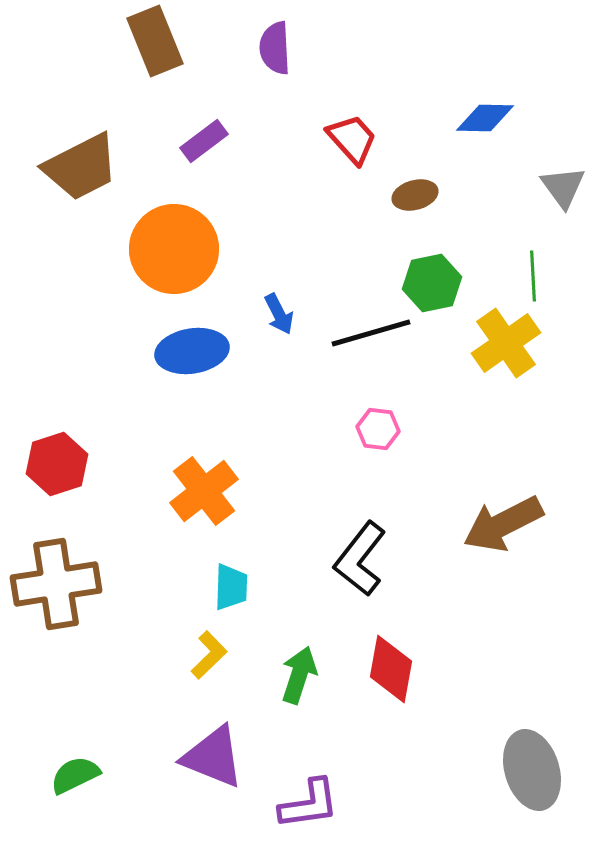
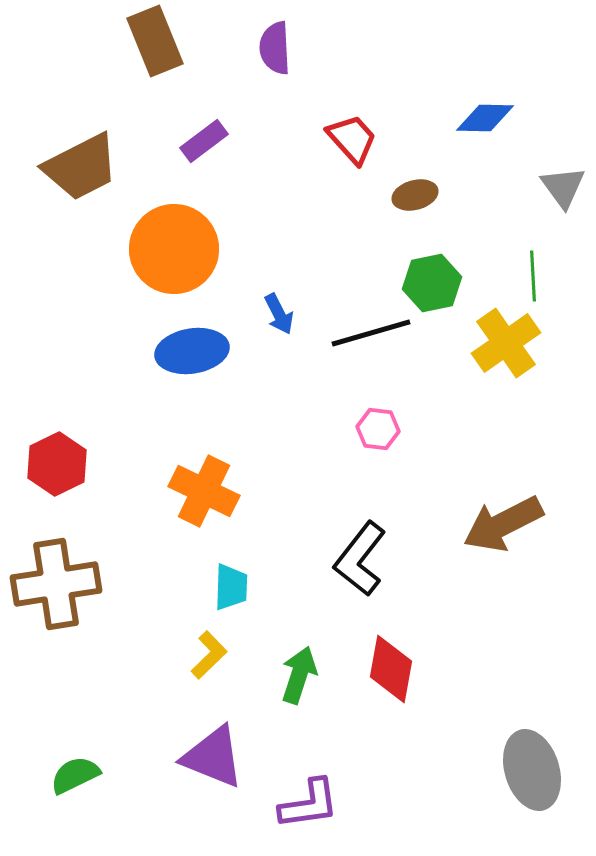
red hexagon: rotated 8 degrees counterclockwise
orange cross: rotated 26 degrees counterclockwise
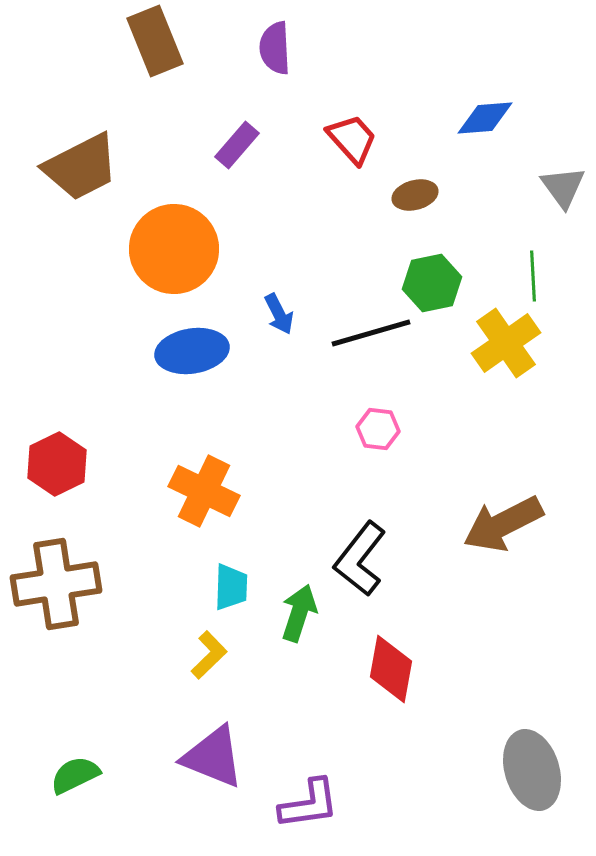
blue diamond: rotated 6 degrees counterclockwise
purple rectangle: moved 33 px right, 4 px down; rotated 12 degrees counterclockwise
green arrow: moved 62 px up
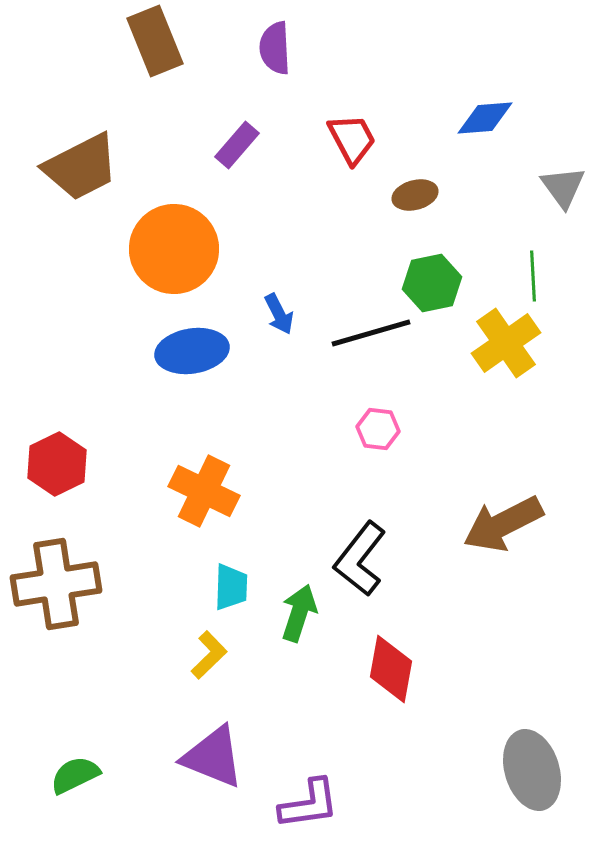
red trapezoid: rotated 14 degrees clockwise
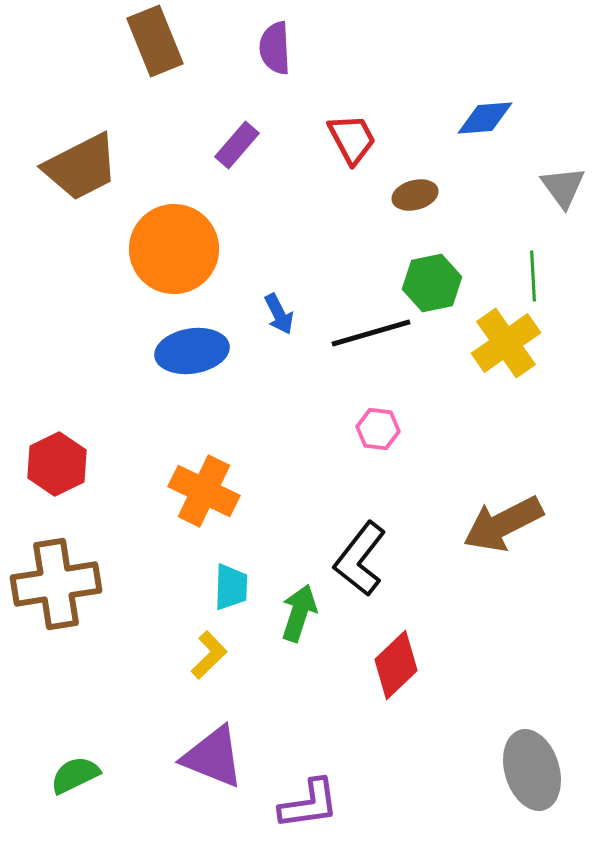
red diamond: moved 5 px right, 4 px up; rotated 36 degrees clockwise
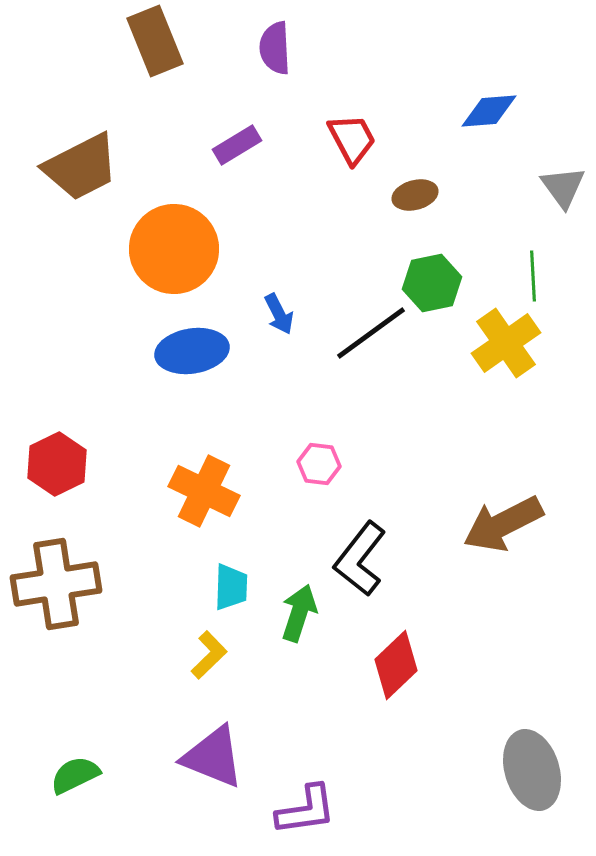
blue diamond: moved 4 px right, 7 px up
purple rectangle: rotated 18 degrees clockwise
black line: rotated 20 degrees counterclockwise
pink hexagon: moved 59 px left, 35 px down
purple L-shape: moved 3 px left, 6 px down
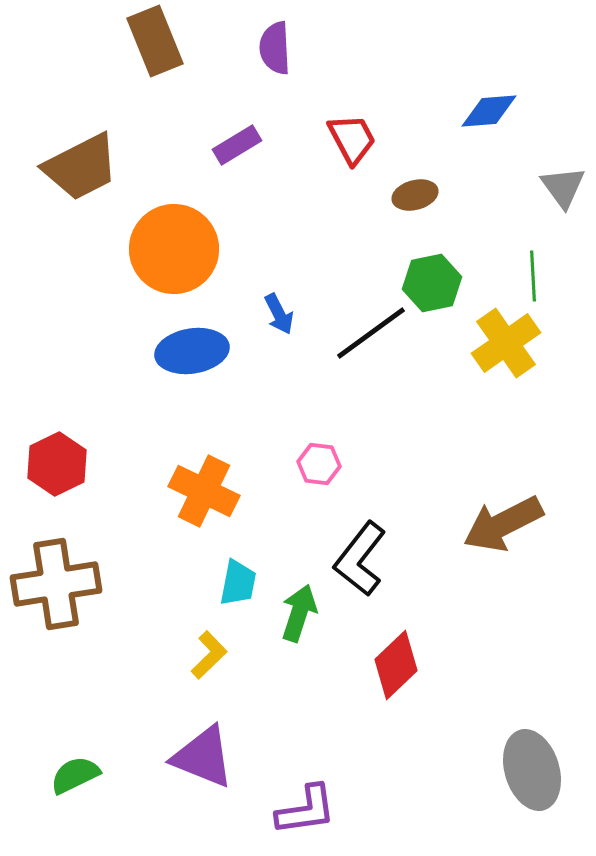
cyan trapezoid: moved 7 px right, 4 px up; rotated 9 degrees clockwise
purple triangle: moved 10 px left
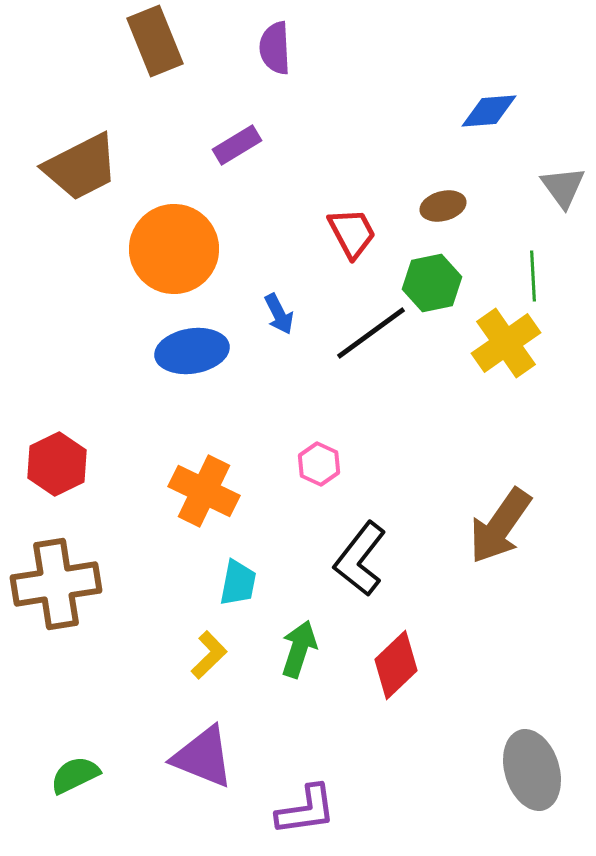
red trapezoid: moved 94 px down
brown ellipse: moved 28 px right, 11 px down
pink hexagon: rotated 18 degrees clockwise
brown arrow: moved 3 px left, 2 px down; rotated 28 degrees counterclockwise
green arrow: moved 36 px down
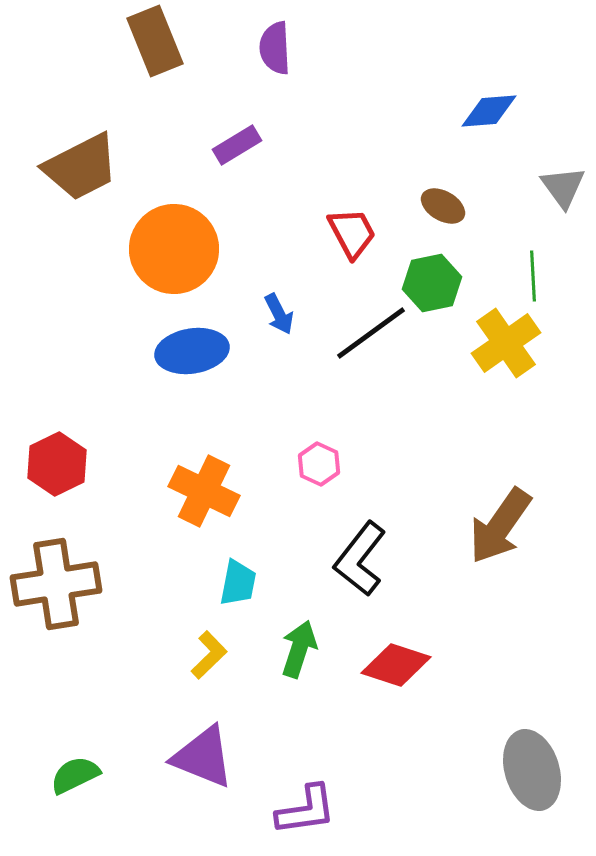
brown ellipse: rotated 45 degrees clockwise
red diamond: rotated 62 degrees clockwise
